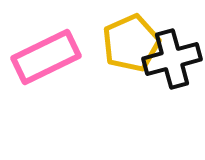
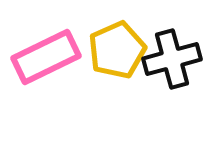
yellow pentagon: moved 14 px left, 7 px down
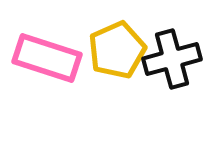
pink rectangle: moved 1 px right, 1 px down; rotated 44 degrees clockwise
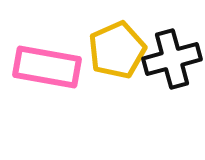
pink rectangle: moved 9 px down; rotated 8 degrees counterclockwise
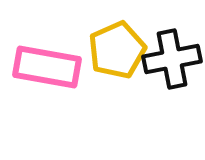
black cross: rotated 4 degrees clockwise
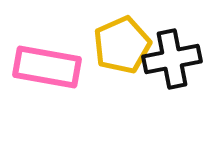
yellow pentagon: moved 5 px right, 5 px up
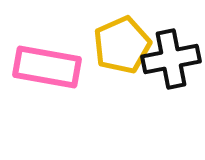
black cross: moved 1 px left
